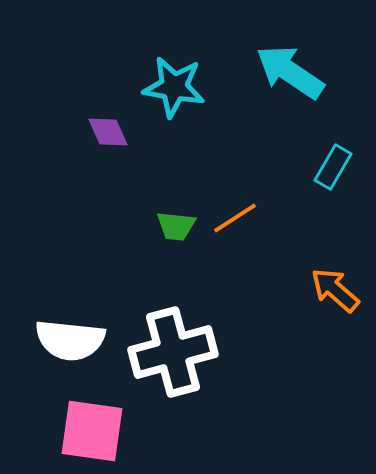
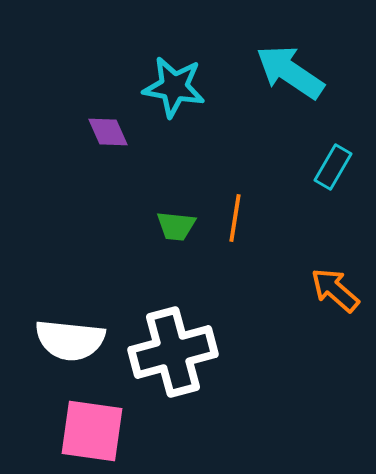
orange line: rotated 48 degrees counterclockwise
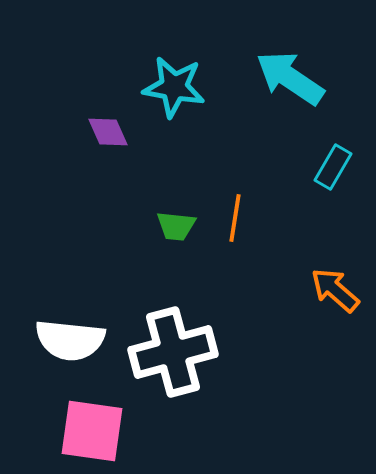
cyan arrow: moved 6 px down
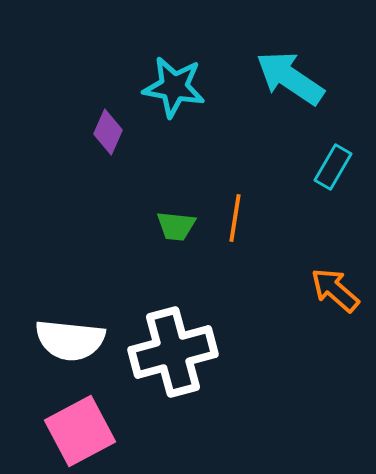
purple diamond: rotated 48 degrees clockwise
pink square: moved 12 px left; rotated 36 degrees counterclockwise
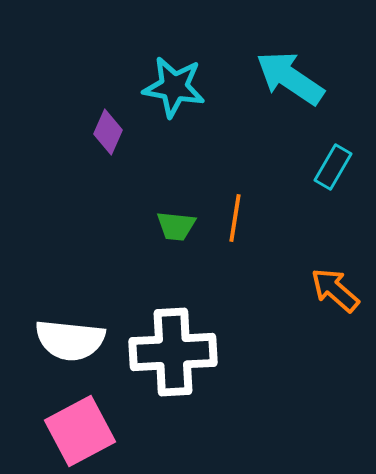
white cross: rotated 12 degrees clockwise
